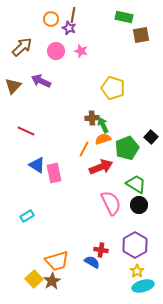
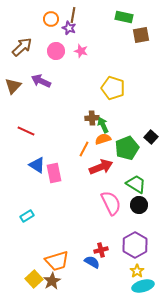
red cross: rotated 24 degrees counterclockwise
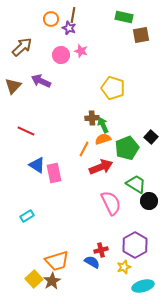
pink circle: moved 5 px right, 4 px down
black circle: moved 10 px right, 4 px up
yellow star: moved 13 px left, 4 px up; rotated 16 degrees clockwise
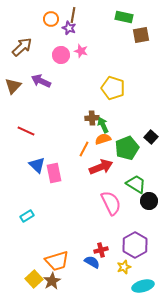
blue triangle: rotated 12 degrees clockwise
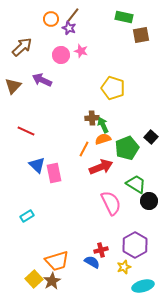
brown line: rotated 28 degrees clockwise
purple arrow: moved 1 px right, 1 px up
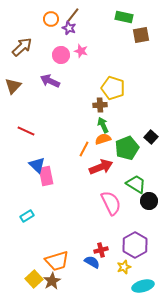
purple arrow: moved 8 px right, 1 px down
brown cross: moved 8 px right, 13 px up
pink rectangle: moved 8 px left, 3 px down
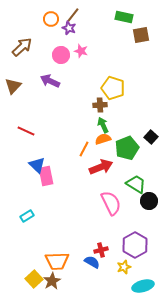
orange trapezoid: rotated 15 degrees clockwise
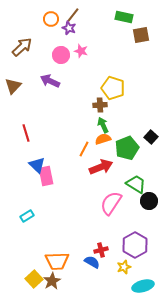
red line: moved 2 px down; rotated 48 degrees clockwise
pink semicircle: rotated 120 degrees counterclockwise
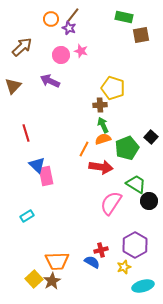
red arrow: rotated 30 degrees clockwise
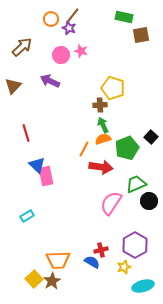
green trapezoid: rotated 55 degrees counterclockwise
orange trapezoid: moved 1 px right, 1 px up
